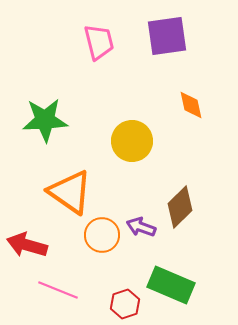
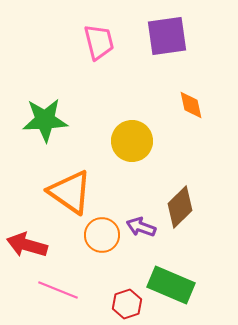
red hexagon: moved 2 px right
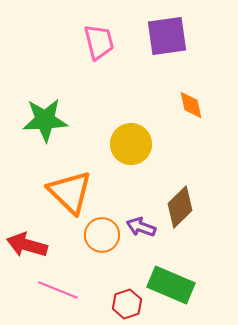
yellow circle: moved 1 px left, 3 px down
orange triangle: rotated 9 degrees clockwise
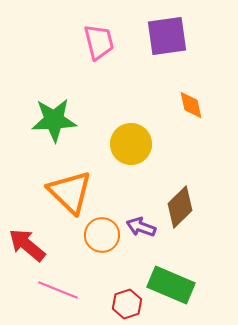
green star: moved 9 px right
red arrow: rotated 24 degrees clockwise
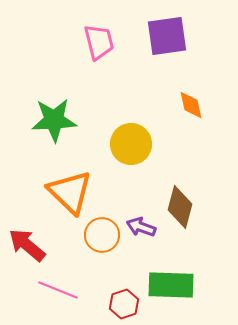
brown diamond: rotated 30 degrees counterclockwise
green rectangle: rotated 21 degrees counterclockwise
red hexagon: moved 3 px left
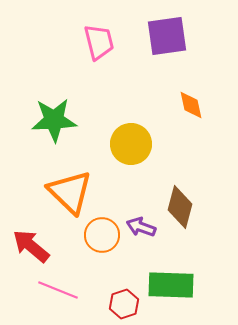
red arrow: moved 4 px right, 1 px down
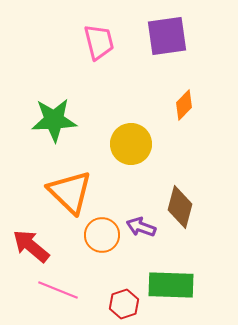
orange diamond: moved 7 px left; rotated 56 degrees clockwise
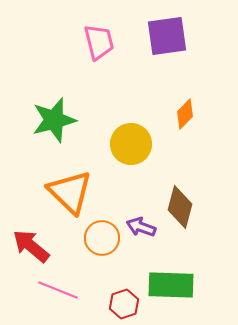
orange diamond: moved 1 px right, 9 px down
green star: rotated 12 degrees counterclockwise
orange circle: moved 3 px down
